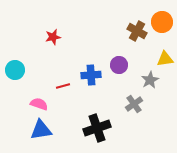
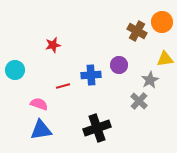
red star: moved 8 px down
gray cross: moved 5 px right, 3 px up; rotated 12 degrees counterclockwise
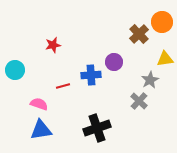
brown cross: moved 2 px right, 3 px down; rotated 18 degrees clockwise
purple circle: moved 5 px left, 3 px up
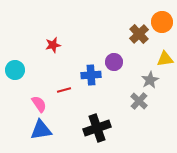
red line: moved 1 px right, 4 px down
pink semicircle: rotated 36 degrees clockwise
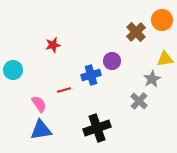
orange circle: moved 2 px up
brown cross: moved 3 px left, 2 px up
purple circle: moved 2 px left, 1 px up
cyan circle: moved 2 px left
blue cross: rotated 12 degrees counterclockwise
gray star: moved 2 px right, 1 px up
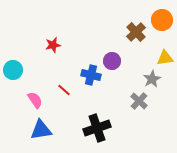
yellow triangle: moved 1 px up
blue cross: rotated 30 degrees clockwise
red line: rotated 56 degrees clockwise
pink semicircle: moved 4 px left, 4 px up
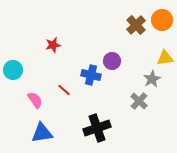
brown cross: moved 7 px up
blue triangle: moved 1 px right, 3 px down
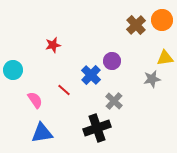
blue cross: rotated 30 degrees clockwise
gray star: rotated 18 degrees clockwise
gray cross: moved 25 px left
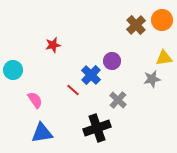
yellow triangle: moved 1 px left
red line: moved 9 px right
gray cross: moved 4 px right, 1 px up
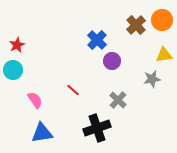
red star: moved 36 px left; rotated 14 degrees counterclockwise
yellow triangle: moved 3 px up
blue cross: moved 6 px right, 35 px up
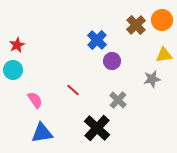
black cross: rotated 28 degrees counterclockwise
